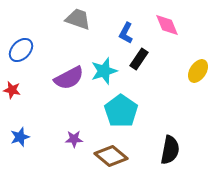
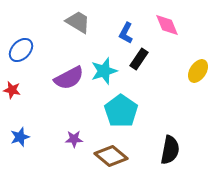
gray trapezoid: moved 3 px down; rotated 12 degrees clockwise
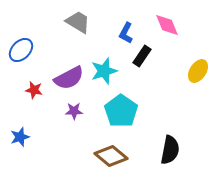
black rectangle: moved 3 px right, 3 px up
red star: moved 22 px right
purple star: moved 28 px up
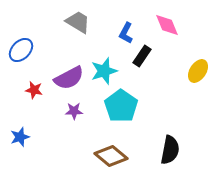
cyan pentagon: moved 5 px up
